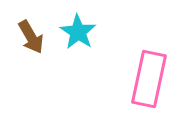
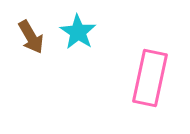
pink rectangle: moved 1 px right, 1 px up
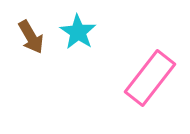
pink rectangle: rotated 26 degrees clockwise
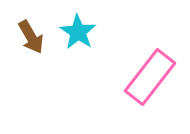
pink rectangle: moved 1 px up
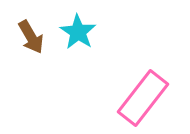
pink rectangle: moved 7 px left, 21 px down
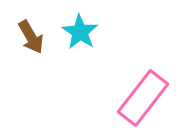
cyan star: moved 2 px right
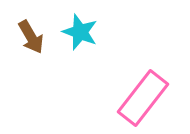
cyan star: rotated 12 degrees counterclockwise
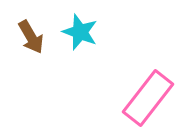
pink rectangle: moved 5 px right
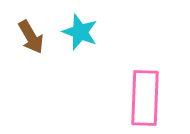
pink rectangle: moved 3 px left; rotated 36 degrees counterclockwise
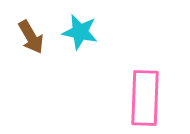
cyan star: rotated 9 degrees counterclockwise
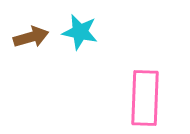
brown arrow: rotated 76 degrees counterclockwise
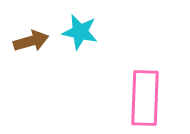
brown arrow: moved 4 px down
